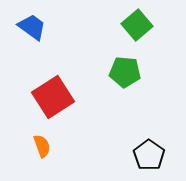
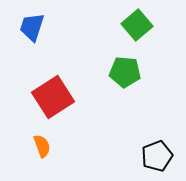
blue trapezoid: rotated 108 degrees counterclockwise
black pentagon: moved 8 px right, 1 px down; rotated 16 degrees clockwise
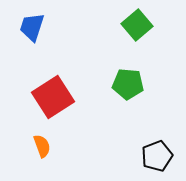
green pentagon: moved 3 px right, 12 px down
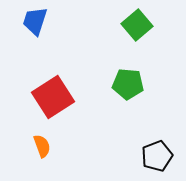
blue trapezoid: moved 3 px right, 6 px up
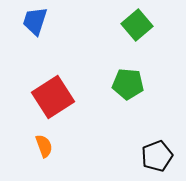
orange semicircle: moved 2 px right
